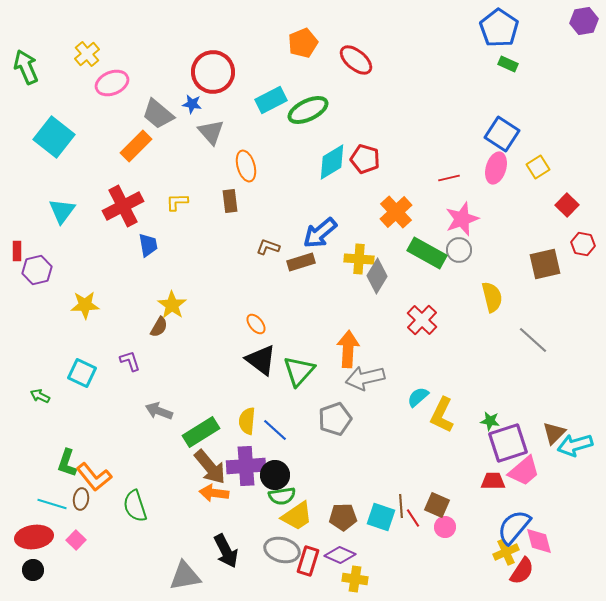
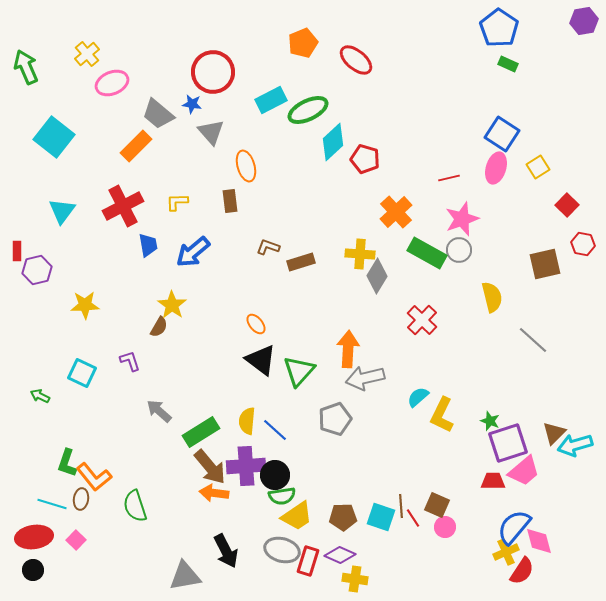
cyan diamond at (332, 162): moved 1 px right, 20 px up; rotated 12 degrees counterclockwise
blue arrow at (320, 233): moved 127 px left, 19 px down
yellow cross at (359, 259): moved 1 px right, 5 px up
gray arrow at (159, 411): rotated 20 degrees clockwise
green star at (490, 421): rotated 12 degrees clockwise
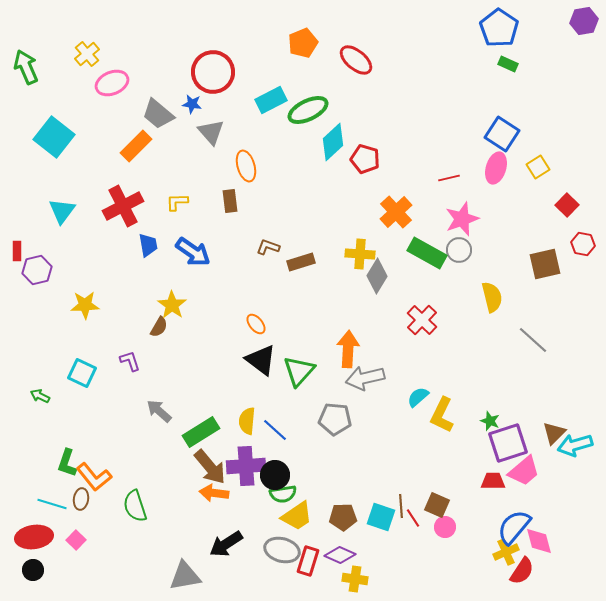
blue arrow at (193, 252): rotated 105 degrees counterclockwise
gray pentagon at (335, 419): rotated 24 degrees clockwise
green semicircle at (282, 496): moved 1 px right, 2 px up
black arrow at (226, 551): moved 7 px up; rotated 84 degrees clockwise
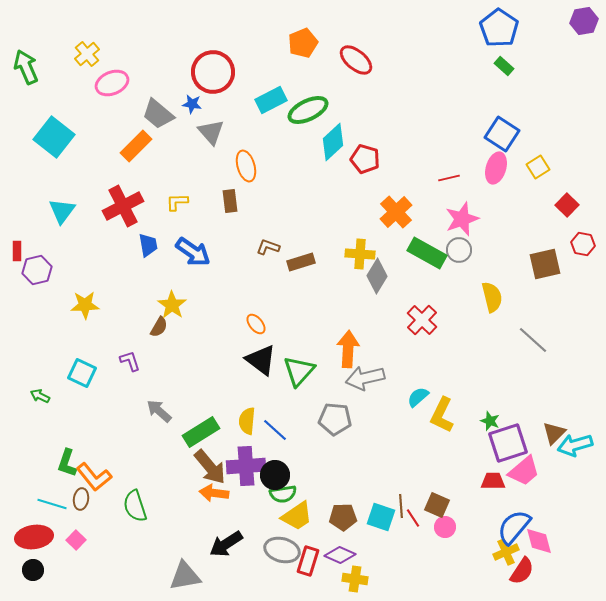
green rectangle at (508, 64): moved 4 px left, 2 px down; rotated 18 degrees clockwise
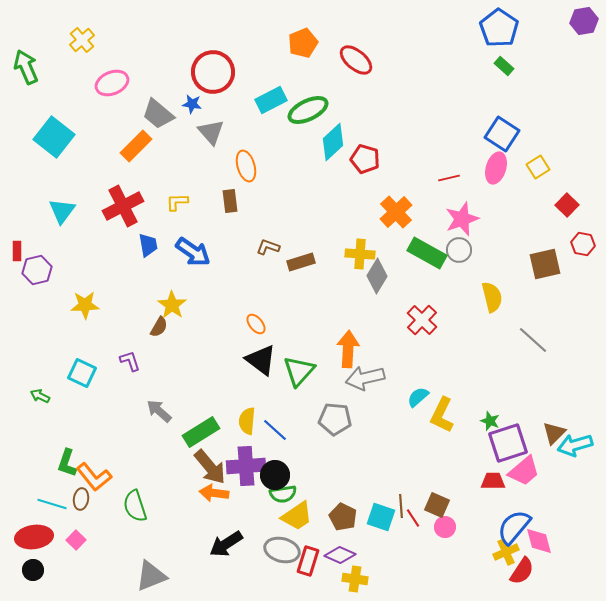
yellow cross at (87, 54): moved 5 px left, 14 px up
brown pentagon at (343, 517): rotated 28 degrees clockwise
gray triangle at (185, 576): moved 34 px left; rotated 12 degrees counterclockwise
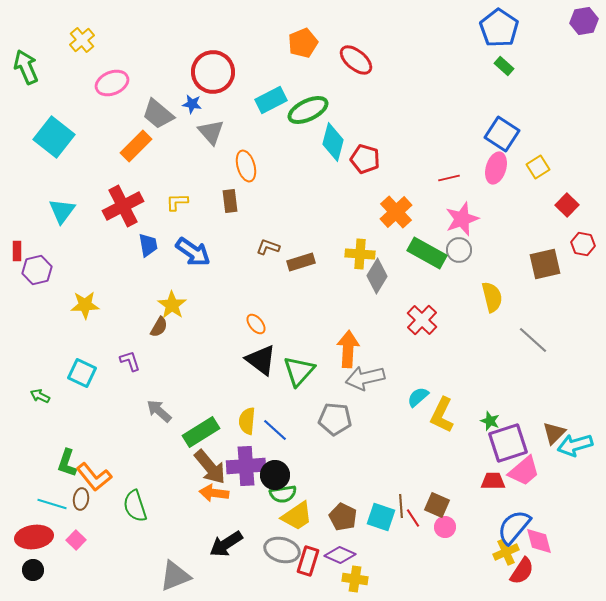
cyan diamond at (333, 142): rotated 33 degrees counterclockwise
gray triangle at (151, 576): moved 24 px right
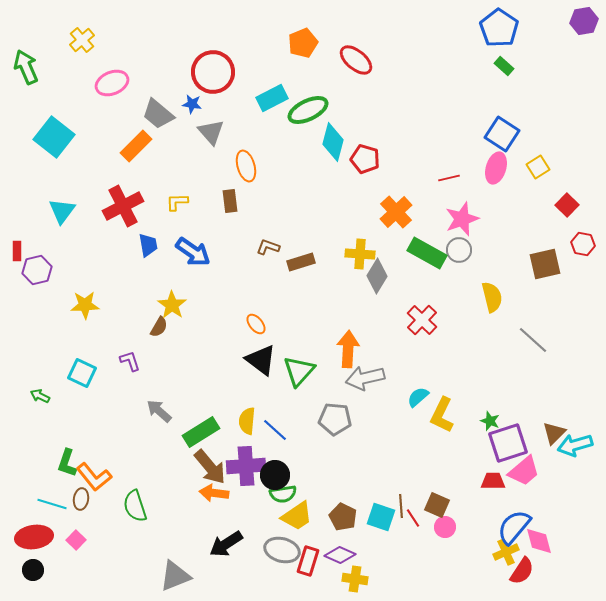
cyan rectangle at (271, 100): moved 1 px right, 2 px up
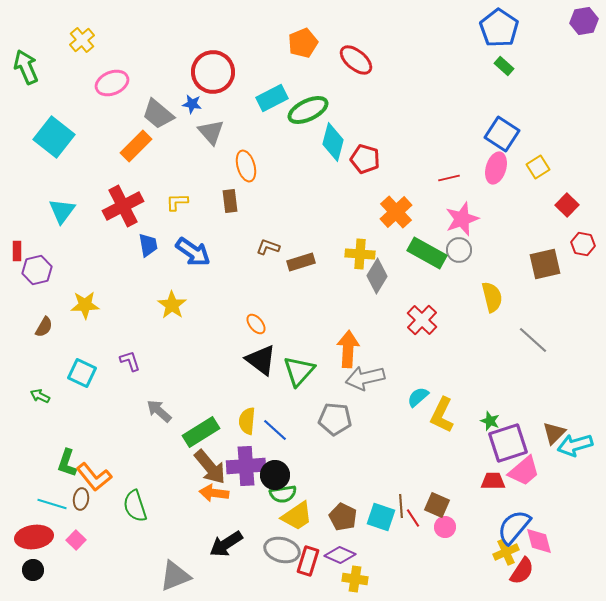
brown semicircle at (159, 327): moved 115 px left
